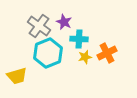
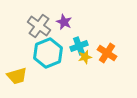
cyan cross: moved 7 px down; rotated 24 degrees counterclockwise
orange cross: rotated 30 degrees counterclockwise
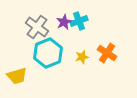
purple star: rotated 21 degrees clockwise
gray cross: moved 2 px left, 1 px down
cyan cross: moved 25 px up
yellow star: moved 3 px left
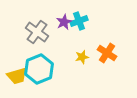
gray cross: moved 5 px down
cyan hexagon: moved 9 px left, 16 px down
